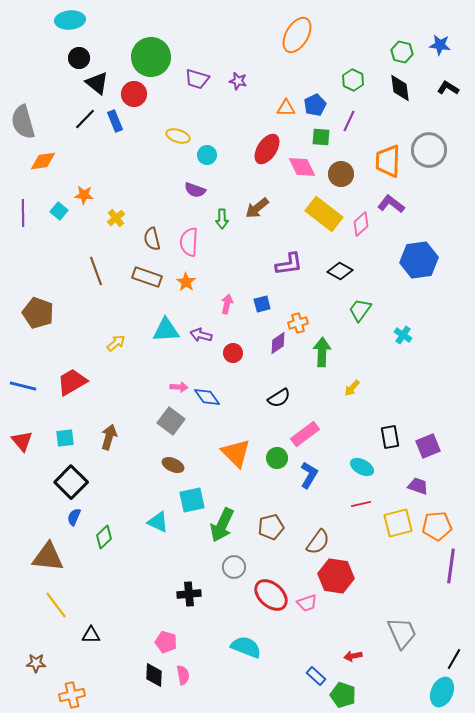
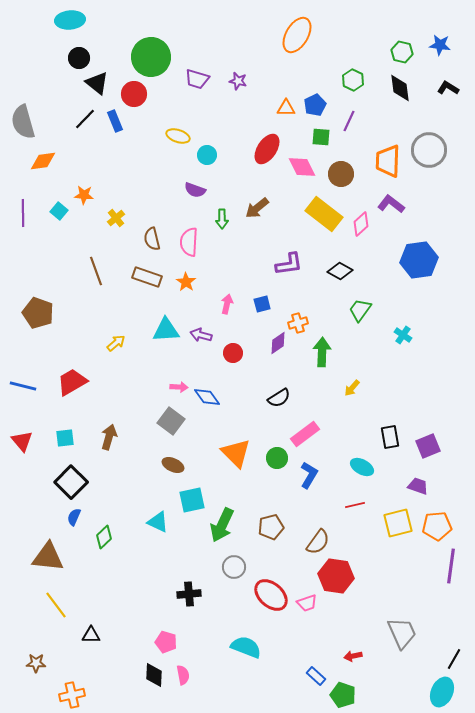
red line at (361, 504): moved 6 px left, 1 px down
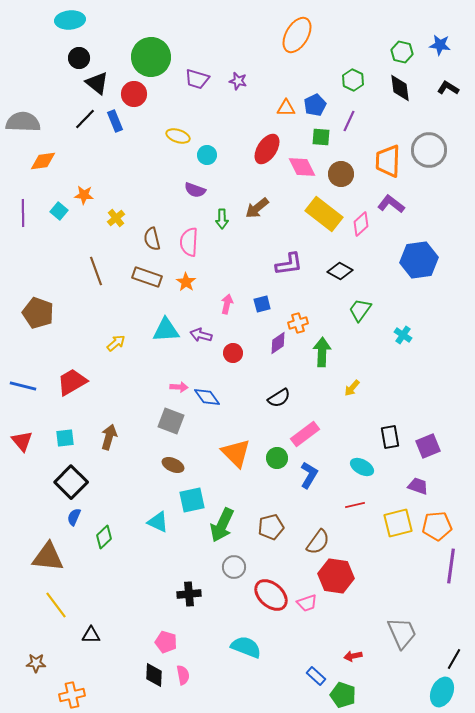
gray semicircle at (23, 122): rotated 108 degrees clockwise
gray square at (171, 421): rotated 16 degrees counterclockwise
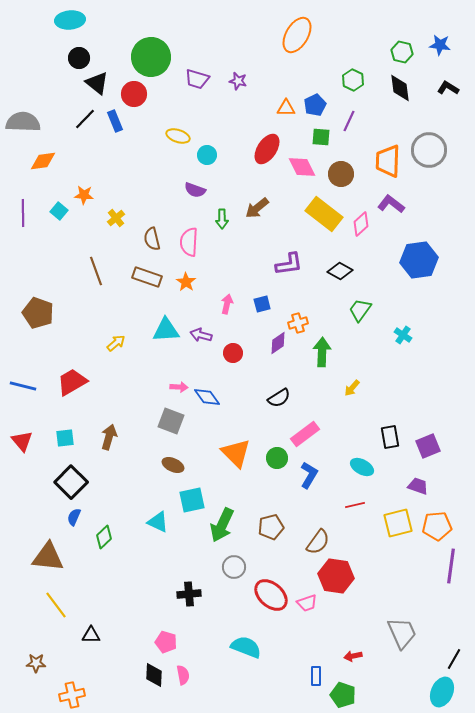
blue rectangle at (316, 676): rotated 48 degrees clockwise
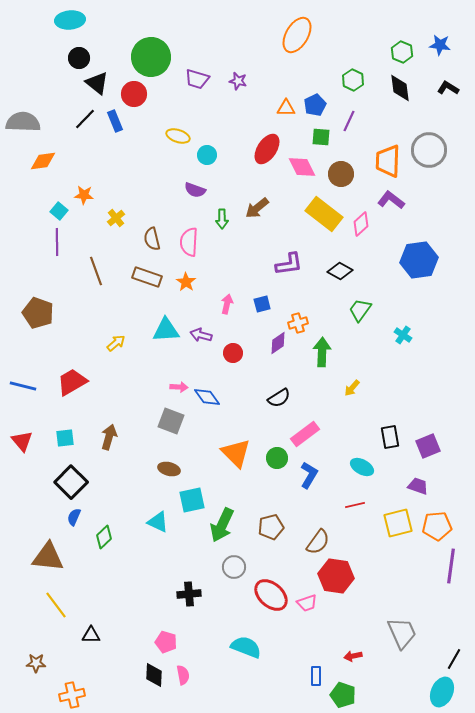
green hexagon at (402, 52): rotated 10 degrees clockwise
purple L-shape at (391, 204): moved 4 px up
purple line at (23, 213): moved 34 px right, 29 px down
brown ellipse at (173, 465): moved 4 px left, 4 px down; rotated 10 degrees counterclockwise
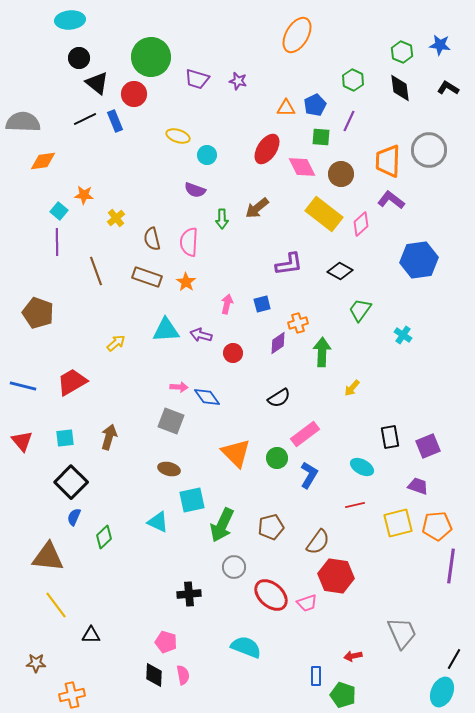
black line at (85, 119): rotated 20 degrees clockwise
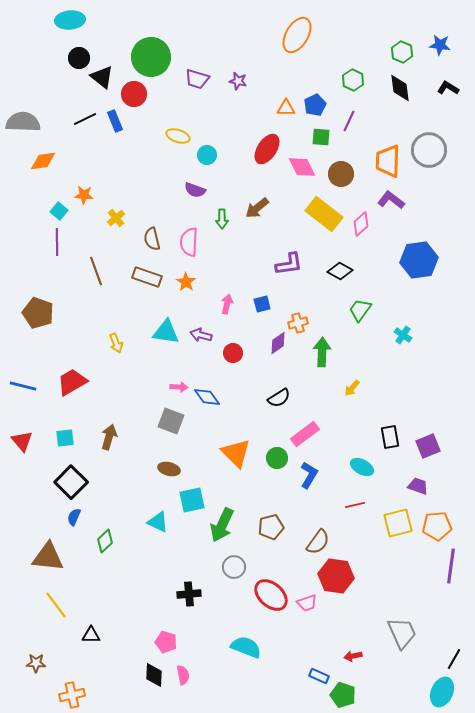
black triangle at (97, 83): moved 5 px right, 6 px up
cyan triangle at (166, 330): moved 2 px down; rotated 12 degrees clockwise
yellow arrow at (116, 343): rotated 108 degrees clockwise
green diamond at (104, 537): moved 1 px right, 4 px down
blue rectangle at (316, 676): moved 3 px right; rotated 66 degrees counterclockwise
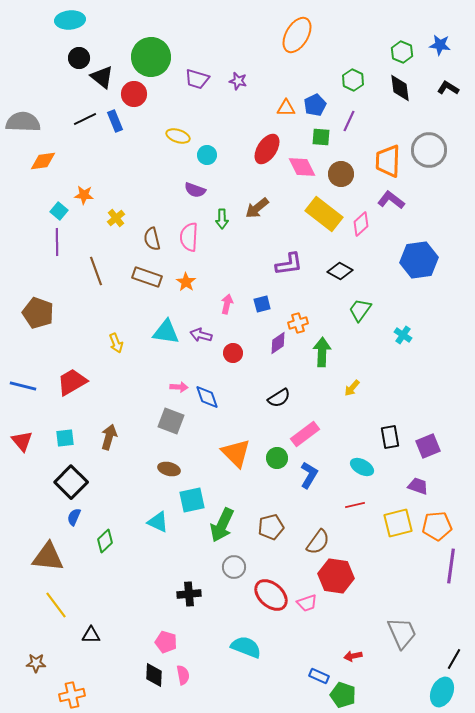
pink semicircle at (189, 242): moved 5 px up
blue diamond at (207, 397): rotated 16 degrees clockwise
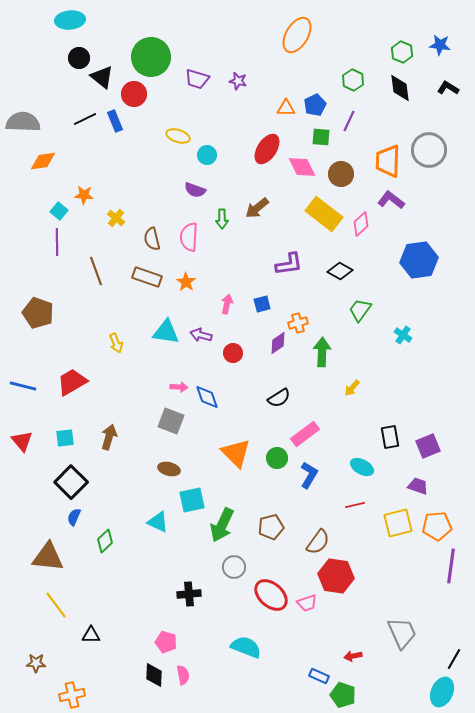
yellow cross at (116, 218): rotated 12 degrees counterclockwise
